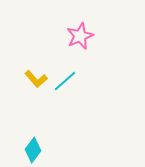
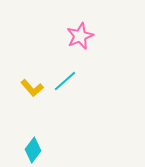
yellow L-shape: moved 4 px left, 9 px down
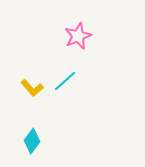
pink star: moved 2 px left
cyan diamond: moved 1 px left, 9 px up
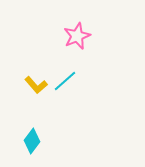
pink star: moved 1 px left
yellow L-shape: moved 4 px right, 3 px up
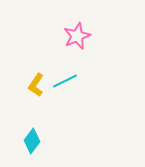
cyan line: rotated 15 degrees clockwise
yellow L-shape: rotated 75 degrees clockwise
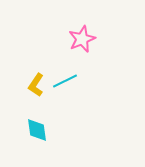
pink star: moved 5 px right, 3 px down
cyan diamond: moved 5 px right, 11 px up; rotated 45 degrees counterclockwise
